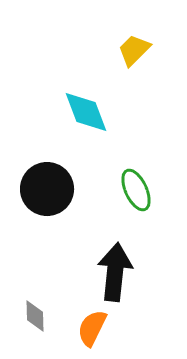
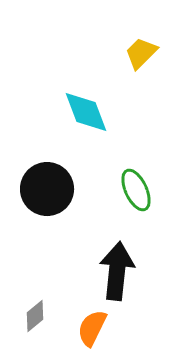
yellow trapezoid: moved 7 px right, 3 px down
black arrow: moved 2 px right, 1 px up
gray diamond: rotated 52 degrees clockwise
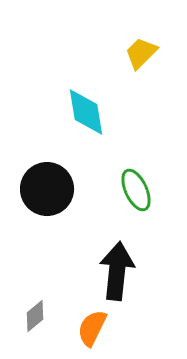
cyan diamond: rotated 12 degrees clockwise
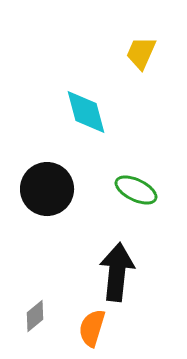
yellow trapezoid: rotated 21 degrees counterclockwise
cyan diamond: rotated 6 degrees counterclockwise
green ellipse: rotated 39 degrees counterclockwise
black arrow: moved 1 px down
orange semicircle: rotated 9 degrees counterclockwise
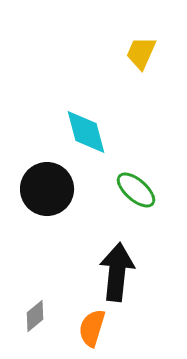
cyan diamond: moved 20 px down
green ellipse: rotated 15 degrees clockwise
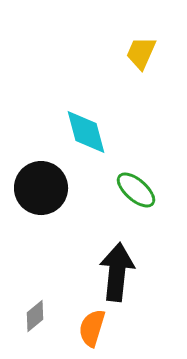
black circle: moved 6 px left, 1 px up
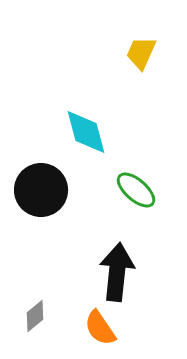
black circle: moved 2 px down
orange semicircle: moved 8 px right; rotated 51 degrees counterclockwise
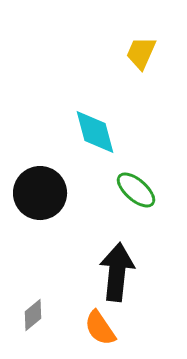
cyan diamond: moved 9 px right
black circle: moved 1 px left, 3 px down
gray diamond: moved 2 px left, 1 px up
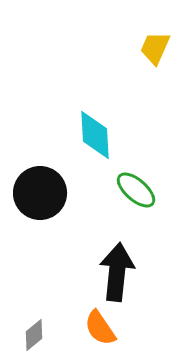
yellow trapezoid: moved 14 px right, 5 px up
cyan diamond: moved 3 px down; rotated 12 degrees clockwise
gray diamond: moved 1 px right, 20 px down
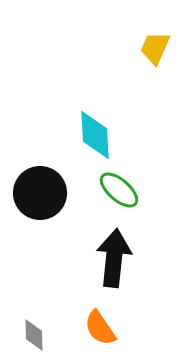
green ellipse: moved 17 px left
black arrow: moved 3 px left, 14 px up
gray diamond: rotated 52 degrees counterclockwise
